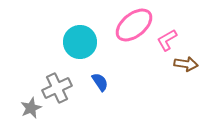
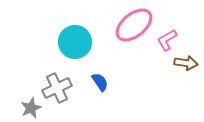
cyan circle: moved 5 px left
brown arrow: moved 1 px up
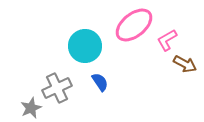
cyan circle: moved 10 px right, 4 px down
brown arrow: moved 1 px left, 1 px down; rotated 20 degrees clockwise
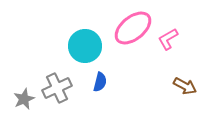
pink ellipse: moved 1 px left, 3 px down
pink L-shape: moved 1 px right, 1 px up
brown arrow: moved 22 px down
blue semicircle: rotated 48 degrees clockwise
gray star: moved 7 px left, 9 px up
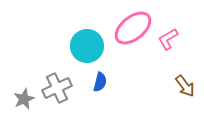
cyan circle: moved 2 px right
brown arrow: rotated 25 degrees clockwise
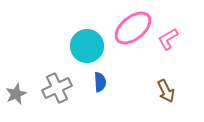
blue semicircle: rotated 18 degrees counterclockwise
brown arrow: moved 19 px left, 5 px down; rotated 10 degrees clockwise
gray star: moved 8 px left, 5 px up
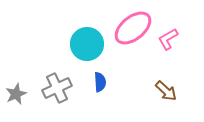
cyan circle: moved 2 px up
brown arrow: rotated 20 degrees counterclockwise
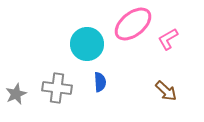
pink ellipse: moved 4 px up
gray cross: rotated 32 degrees clockwise
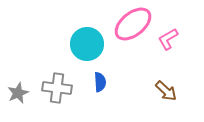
gray star: moved 2 px right, 1 px up
